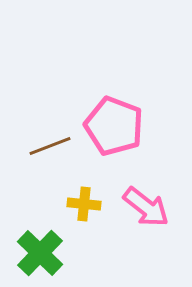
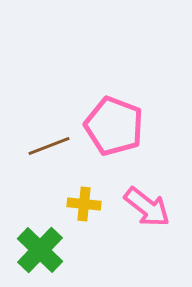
brown line: moved 1 px left
pink arrow: moved 1 px right
green cross: moved 3 px up
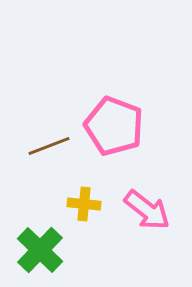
pink arrow: moved 3 px down
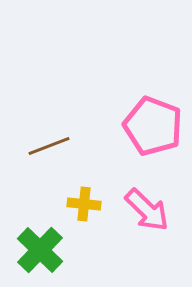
pink pentagon: moved 39 px right
pink arrow: rotated 6 degrees clockwise
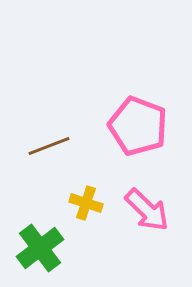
pink pentagon: moved 15 px left
yellow cross: moved 2 px right, 1 px up; rotated 12 degrees clockwise
green cross: moved 2 px up; rotated 9 degrees clockwise
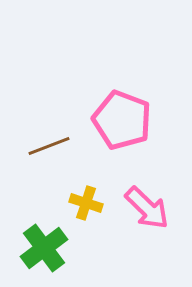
pink pentagon: moved 16 px left, 6 px up
pink arrow: moved 2 px up
green cross: moved 4 px right
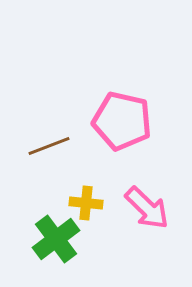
pink pentagon: moved 1 px down; rotated 8 degrees counterclockwise
yellow cross: rotated 12 degrees counterclockwise
green cross: moved 12 px right, 9 px up
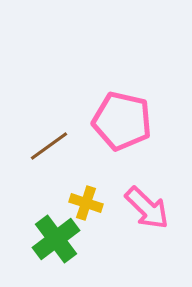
brown line: rotated 15 degrees counterclockwise
yellow cross: rotated 12 degrees clockwise
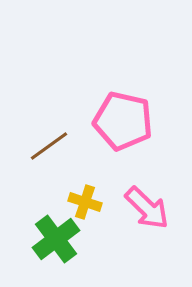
pink pentagon: moved 1 px right
yellow cross: moved 1 px left, 1 px up
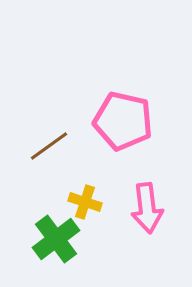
pink arrow: rotated 39 degrees clockwise
